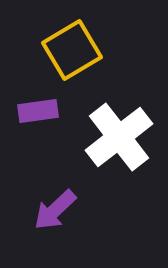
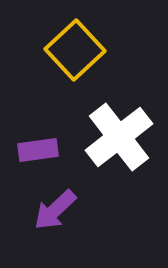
yellow square: moved 3 px right; rotated 12 degrees counterclockwise
purple rectangle: moved 39 px down
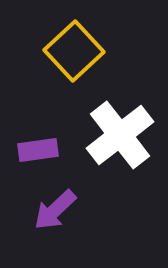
yellow square: moved 1 px left, 1 px down
white cross: moved 1 px right, 2 px up
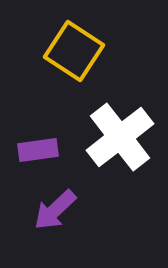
yellow square: rotated 14 degrees counterclockwise
white cross: moved 2 px down
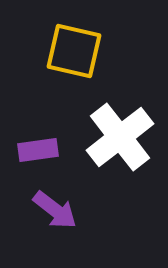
yellow square: rotated 20 degrees counterclockwise
purple arrow: rotated 99 degrees counterclockwise
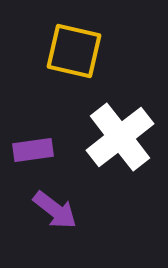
purple rectangle: moved 5 px left
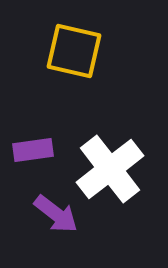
white cross: moved 10 px left, 32 px down
purple arrow: moved 1 px right, 4 px down
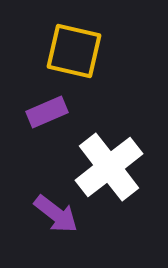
purple rectangle: moved 14 px right, 38 px up; rotated 15 degrees counterclockwise
white cross: moved 1 px left, 2 px up
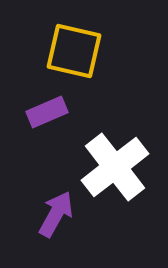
white cross: moved 6 px right
purple arrow: rotated 99 degrees counterclockwise
